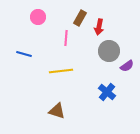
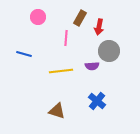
purple semicircle: moved 35 px left; rotated 32 degrees clockwise
blue cross: moved 10 px left, 9 px down
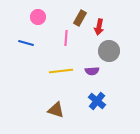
blue line: moved 2 px right, 11 px up
purple semicircle: moved 5 px down
brown triangle: moved 1 px left, 1 px up
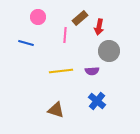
brown rectangle: rotated 21 degrees clockwise
pink line: moved 1 px left, 3 px up
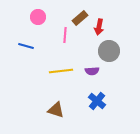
blue line: moved 3 px down
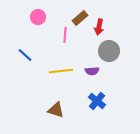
blue line: moved 1 px left, 9 px down; rotated 28 degrees clockwise
